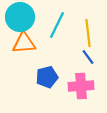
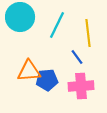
orange triangle: moved 5 px right, 28 px down
blue line: moved 11 px left
blue pentagon: moved 3 px down; rotated 10 degrees clockwise
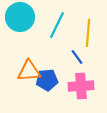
yellow line: rotated 12 degrees clockwise
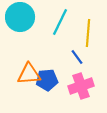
cyan line: moved 3 px right, 3 px up
orange triangle: moved 3 px down
pink cross: rotated 15 degrees counterclockwise
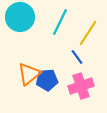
yellow line: rotated 28 degrees clockwise
orange triangle: rotated 35 degrees counterclockwise
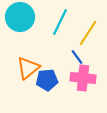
orange triangle: moved 1 px left, 6 px up
pink cross: moved 2 px right, 8 px up; rotated 25 degrees clockwise
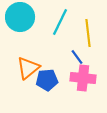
yellow line: rotated 40 degrees counterclockwise
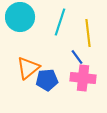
cyan line: rotated 8 degrees counterclockwise
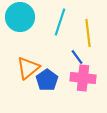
blue pentagon: rotated 30 degrees counterclockwise
